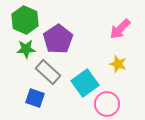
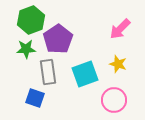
green hexagon: moved 6 px right; rotated 16 degrees clockwise
gray rectangle: rotated 40 degrees clockwise
cyan square: moved 9 px up; rotated 16 degrees clockwise
pink circle: moved 7 px right, 4 px up
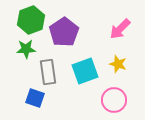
purple pentagon: moved 6 px right, 7 px up
cyan square: moved 3 px up
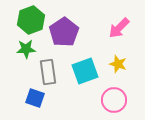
pink arrow: moved 1 px left, 1 px up
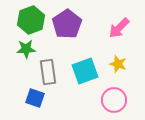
purple pentagon: moved 3 px right, 8 px up
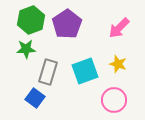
gray rectangle: rotated 25 degrees clockwise
blue square: rotated 18 degrees clockwise
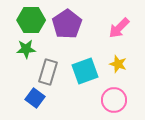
green hexagon: rotated 20 degrees clockwise
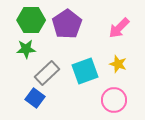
gray rectangle: moved 1 px left, 1 px down; rotated 30 degrees clockwise
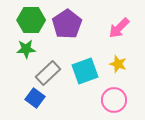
gray rectangle: moved 1 px right
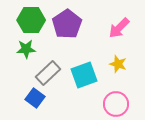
cyan square: moved 1 px left, 4 px down
pink circle: moved 2 px right, 4 px down
